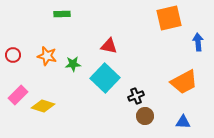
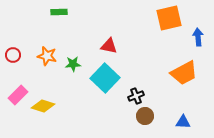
green rectangle: moved 3 px left, 2 px up
blue arrow: moved 5 px up
orange trapezoid: moved 9 px up
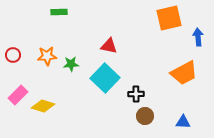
orange star: rotated 18 degrees counterclockwise
green star: moved 2 px left
black cross: moved 2 px up; rotated 21 degrees clockwise
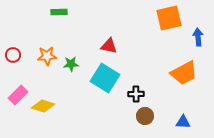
cyan square: rotated 12 degrees counterclockwise
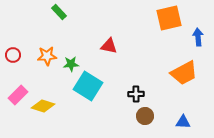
green rectangle: rotated 49 degrees clockwise
cyan square: moved 17 px left, 8 px down
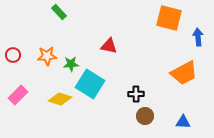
orange square: rotated 28 degrees clockwise
cyan square: moved 2 px right, 2 px up
yellow diamond: moved 17 px right, 7 px up
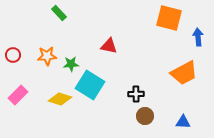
green rectangle: moved 1 px down
cyan square: moved 1 px down
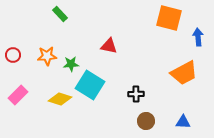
green rectangle: moved 1 px right, 1 px down
brown circle: moved 1 px right, 5 px down
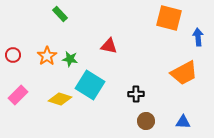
orange star: rotated 30 degrees counterclockwise
green star: moved 1 px left, 5 px up; rotated 14 degrees clockwise
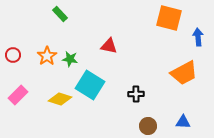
brown circle: moved 2 px right, 5 px down
